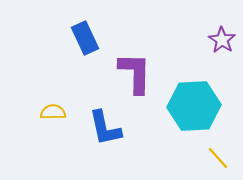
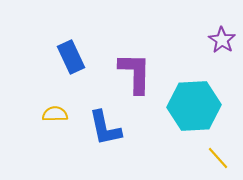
blue rectangle: moved 14 px left, 19 px down
yellow semicircle: moved 2 px right, 2 px down
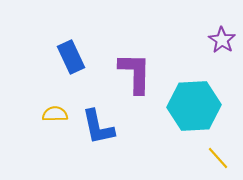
blue L-shape: moved 7 px left, 1 px up
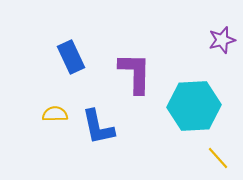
purple star: rotated 24 degrees clockwise
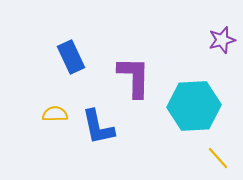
purple L-shape: moved 1 px left, 4 px down
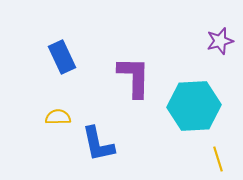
purple star: moved 2 px left, 1 px down
blue rectangle: moved 9 px left
yellow semicircle: moved 3 px right, 3 px down
blue L-shape: moved 17 px down
yellow line: moved 1 px down; rotated 25 degrees clockwise
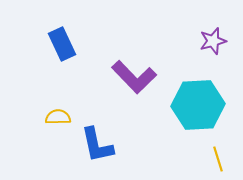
purple star: moved 7 px left
blue rectangle: moved 13 px up
purple L-shape: rotated 135 degrees clockwise
cyan hexagon: moved 4 px right, 1 px up
blue L-shape: moved 1 px left, 1 px down
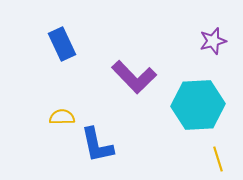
yellow semicircle: moved 4 px right
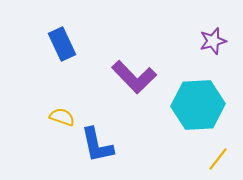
yellow semicircle: rotated 20 degrees clockwise
yellow line: rotated 55 degrees clockwise
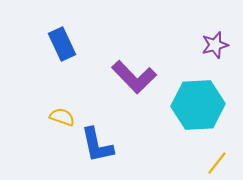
purple star: moved 2 px right, 4 px down
yellow line: moved 1 px left, 4 px down
